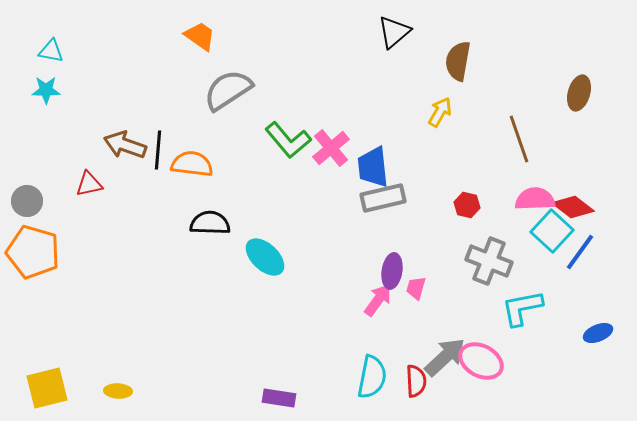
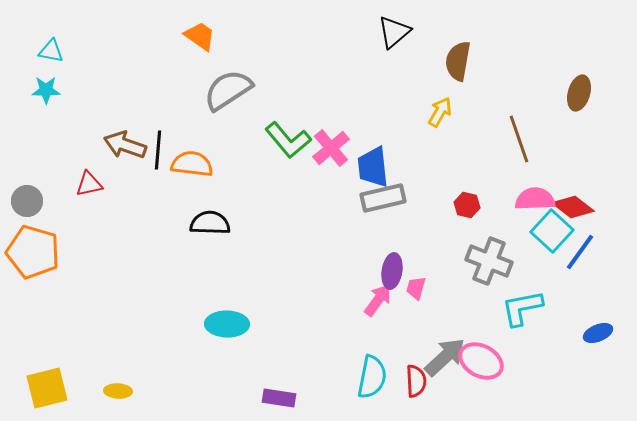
cyan ellipse: moved 38 px left, 67 px down; rotated 42 degrees counterclockwise
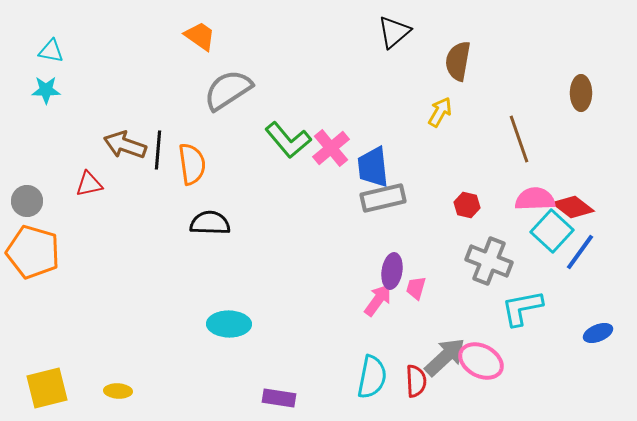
brown ellipse: moved 2 px right; rotated 16 degrees counterclockwise
orange semicircle: rotated 75 degrees clockwise
cyan ellipse: moved 2 px right
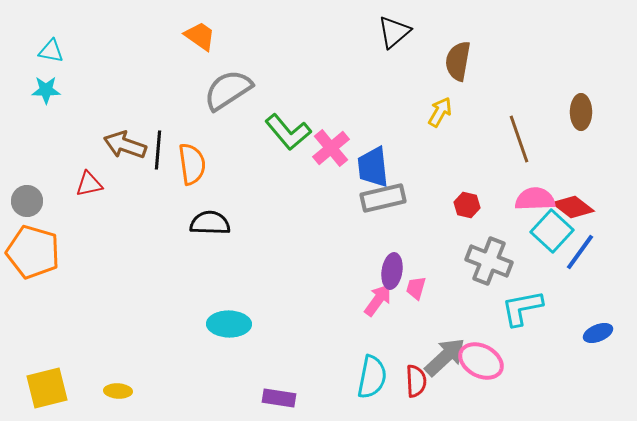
brown ellipse: moved 19 px down
green L-shape: moved 8 px up
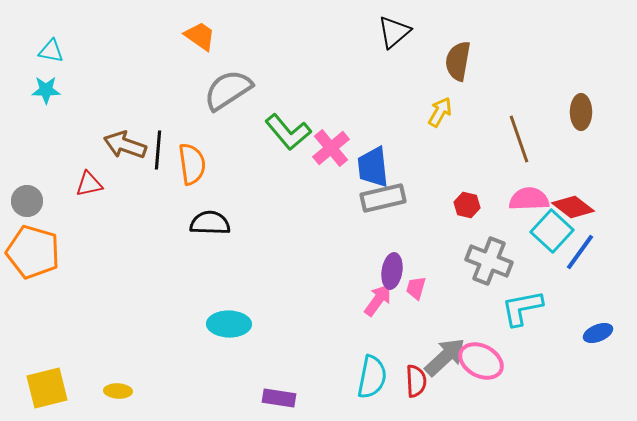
pink semicircle: moved 6 px left
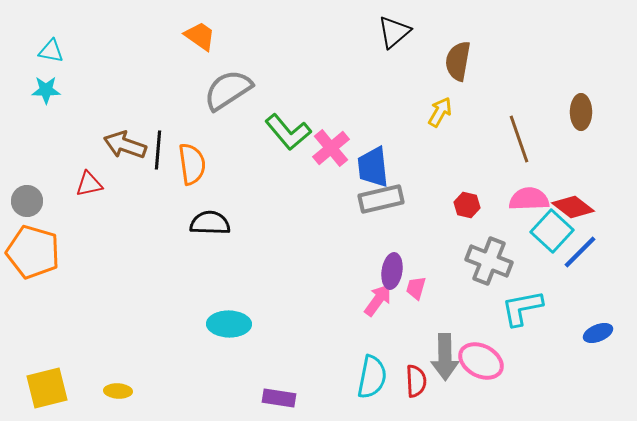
gray rectangle: moved 2 px left, 1 px down
blue line: rotated 9 degrees clockwise
gray arrow: rotated 132 degrees clockwise
